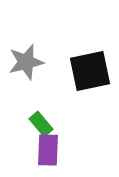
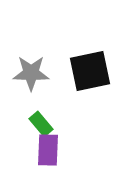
gray star: moved 5 px right, 11 px down; rotated 15 degrees clockwise
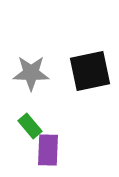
green rectangle: moved 11 px left, 2 px down
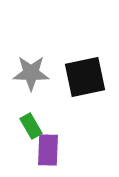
black square: moved 5 px left, 6 px down
green rectangle: moved 1 px right; rotated 10 degrees clockwise
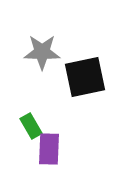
gray star: moved 11 px right, 21 px up
purple rectangle: moved 1 px right, 1 px up
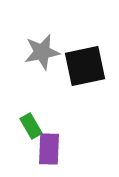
gray star: rotated 12 degrees counterclockwise
black square: moved 11 px up
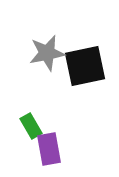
gray star: moved 5 px right, 1 px down
purple rectangle: rotated 12 degrees counterclockwise
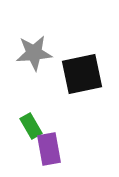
gray star: moved 13 px left; rotated 6 degrees clockwise
black square: moved 3 px left, 8 px down
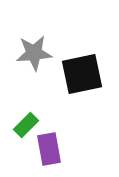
green rectangle: moved 5 px left, 1 px up; rotated 75 degrees clockwise
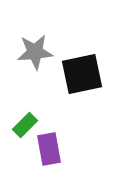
gray star: moved 1 px right, 1 px up
green rectangle: moved 1 px left
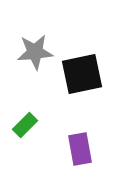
purple rectangle: moved 31 px right
